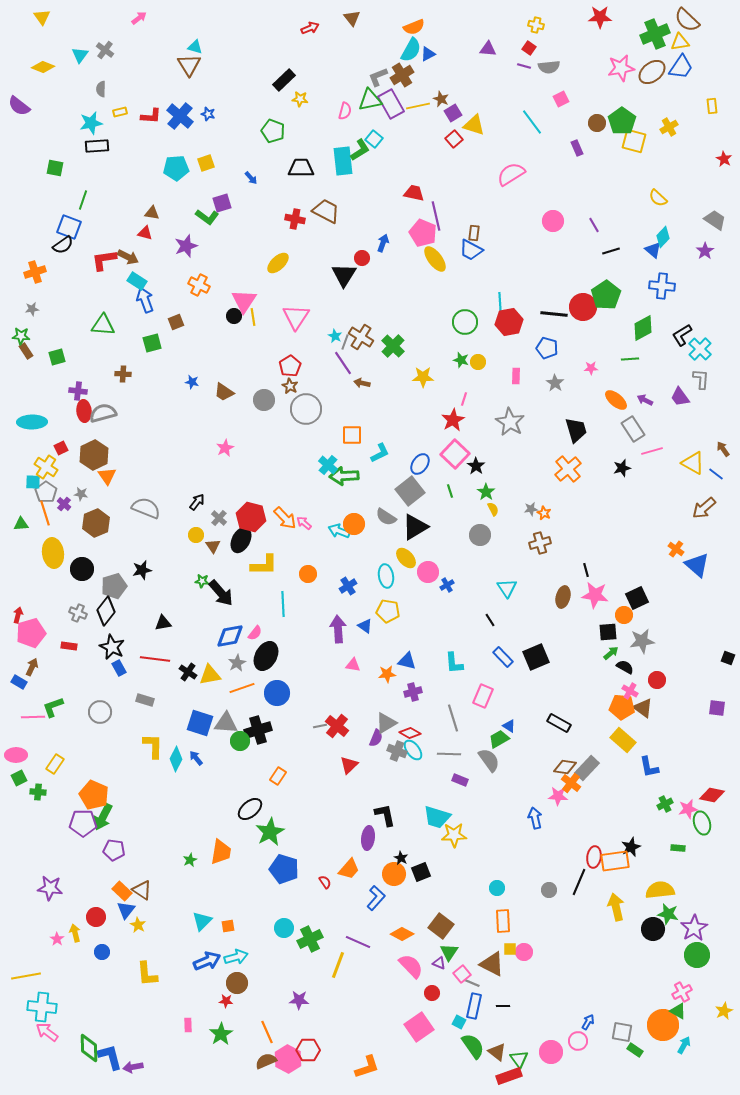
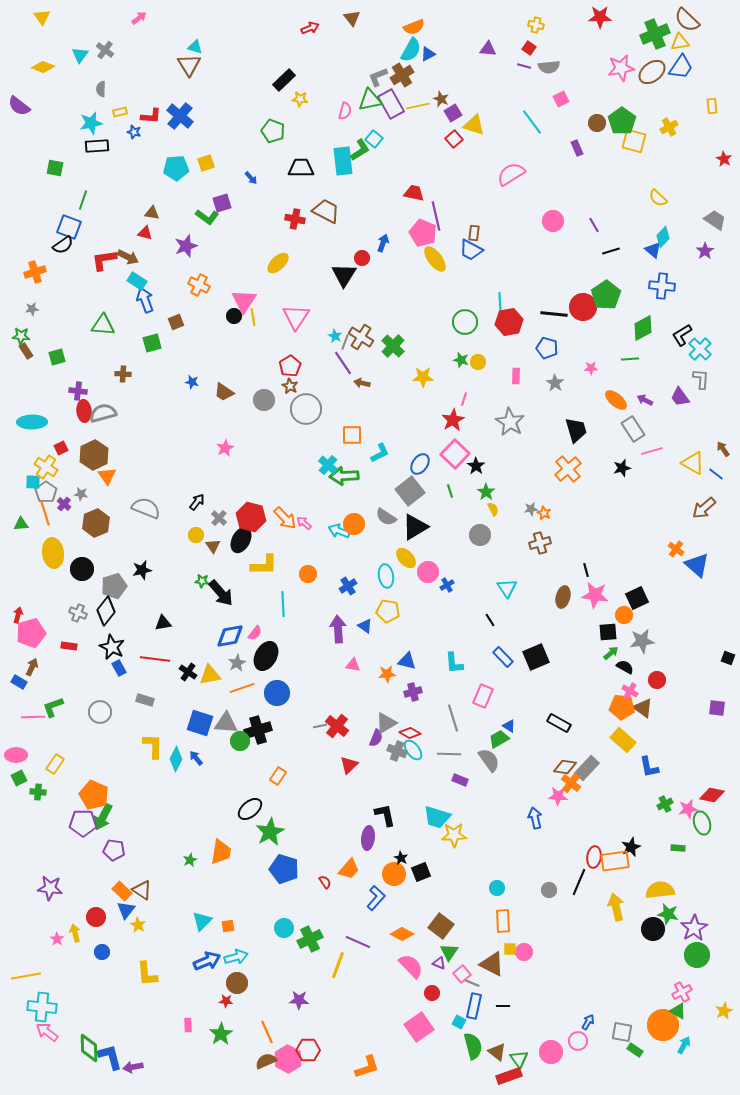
blue star at (208, 114): moved 74 px left, 18 px down
green semicircle at (473, 1046): rotated 20 degrees clockwise
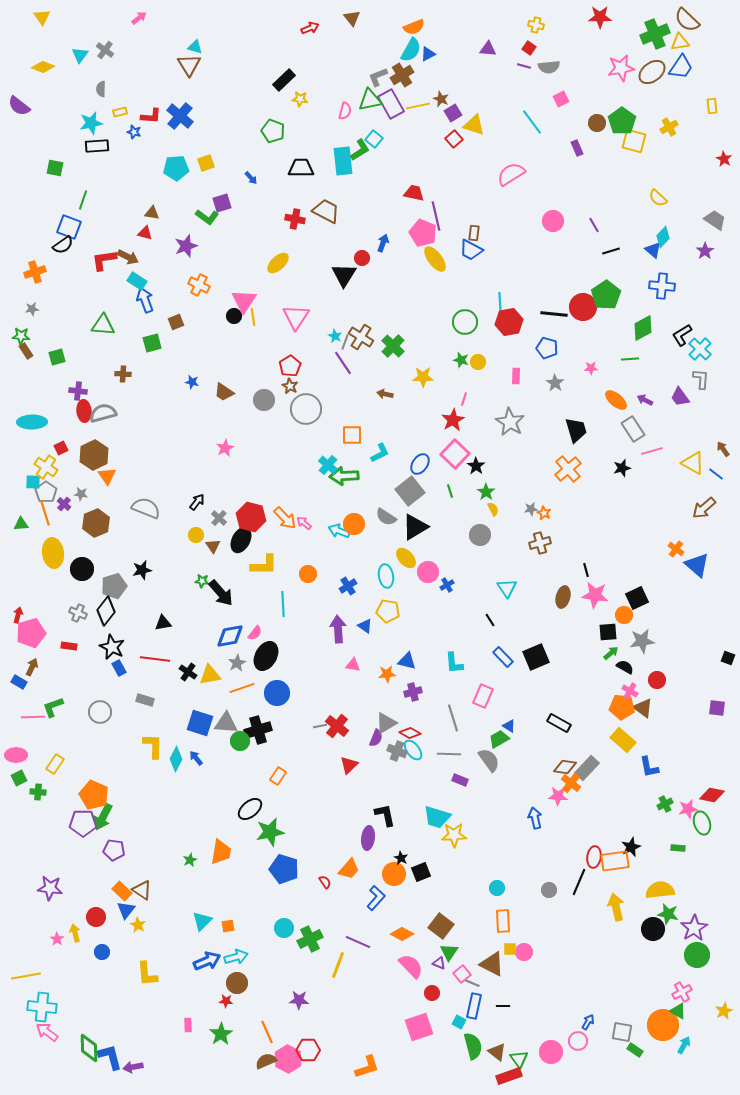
brown arrow at (362, 383): moved 23 px right, 11 px down
green star at (270, 832): rotated 16 degrees clockwise
pink square at (419, 1027): rotated 16 degrees clockwise
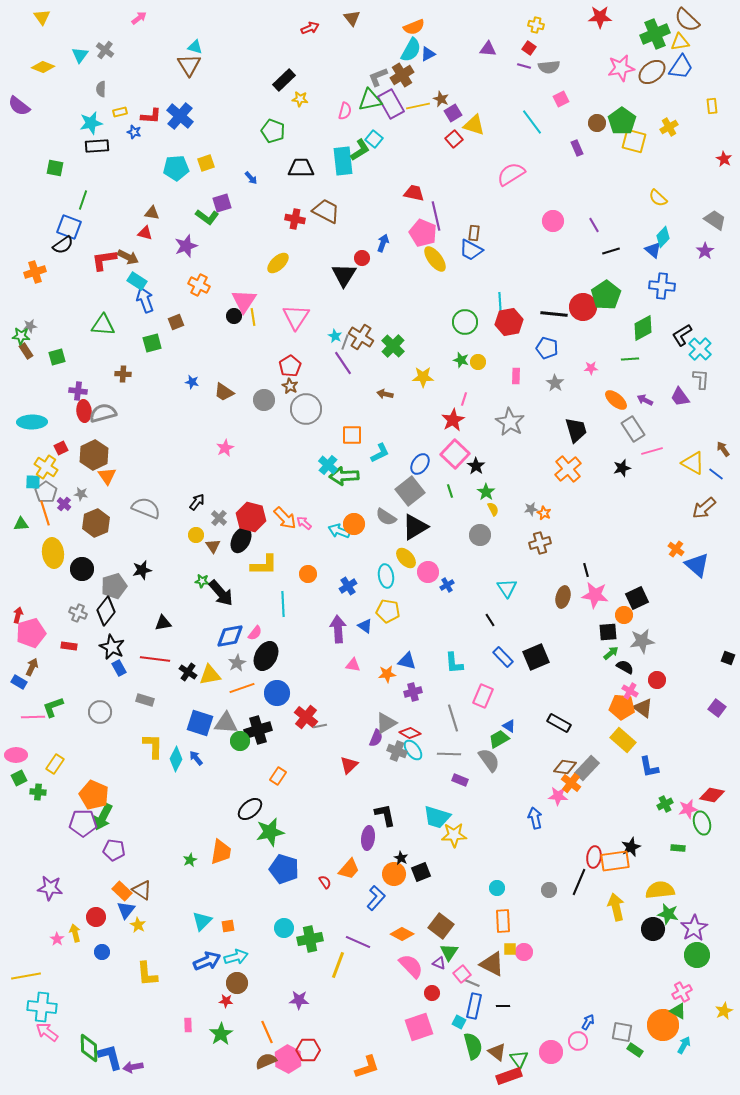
gray star at (32, 309): moved 2 px left, 17 px down
purple square at (717, 708): rotated 30 degrees clockwise
red cross at (337, 726): moved 31 px left, 9 px up
green cross at (310, 939): rotated 15 degrees clockwise
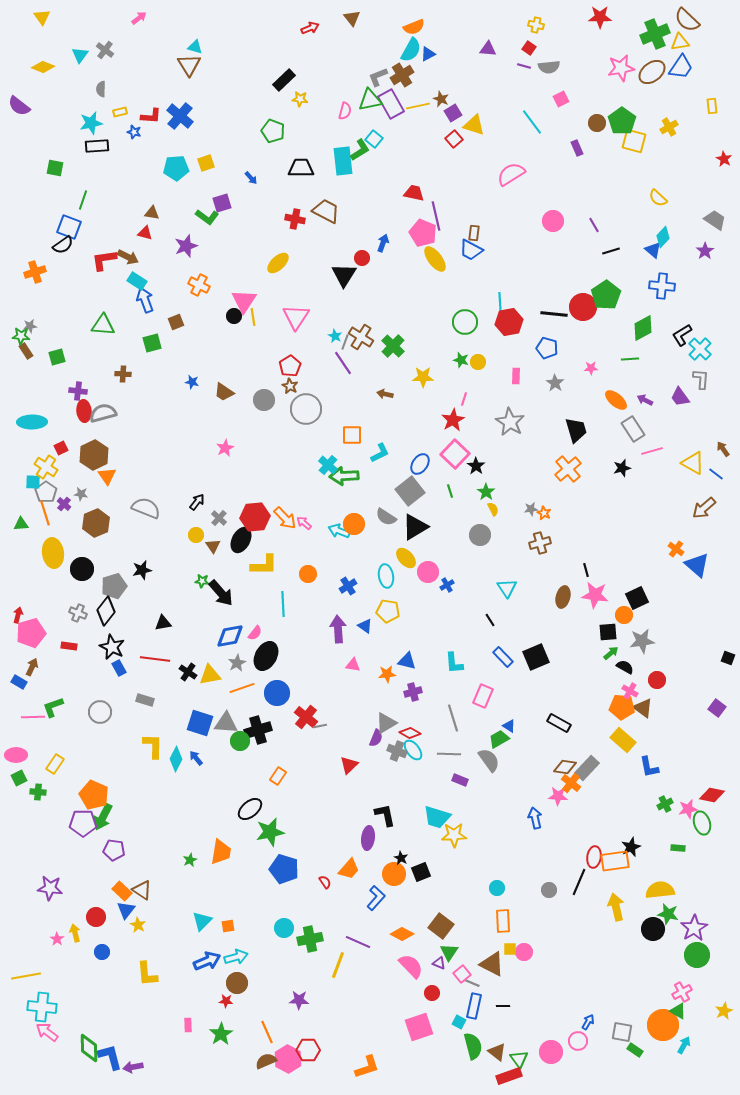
red hexagon at (251, 517): moved 4 px right; rotated 20 degrees counterclockwise
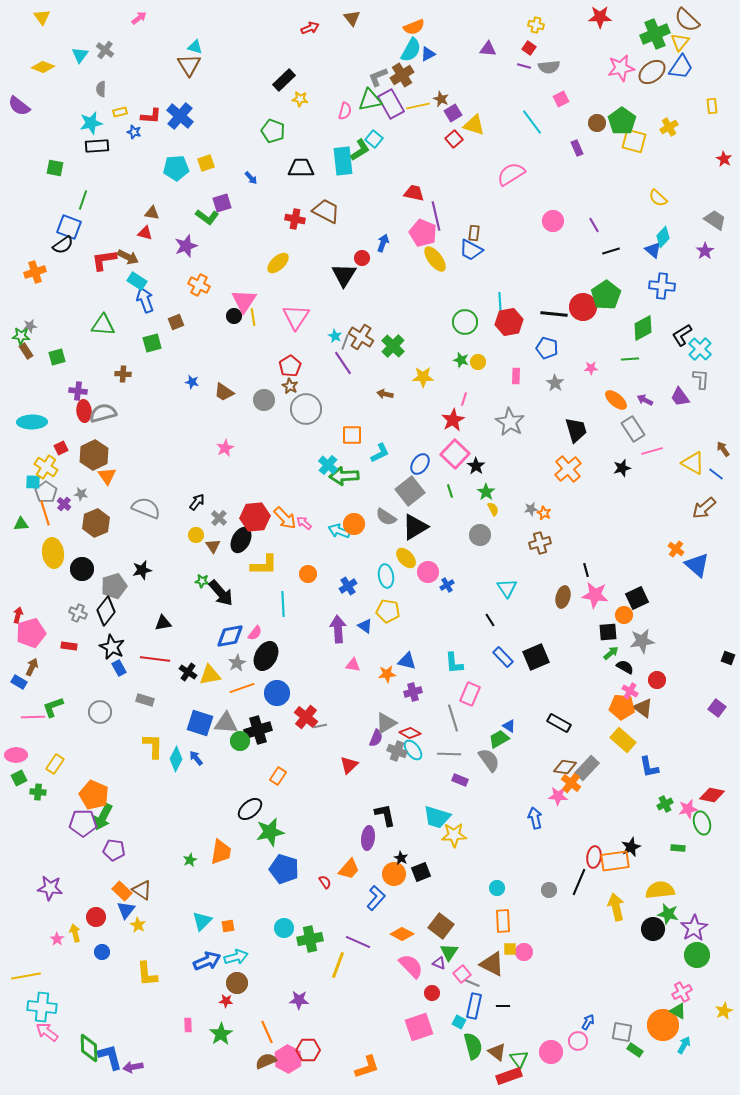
yellow triangle at (680, 42): rotated 42 degrees counterclockwise
pink rectangle at (483, 696): moved 13 px left, 2 px up
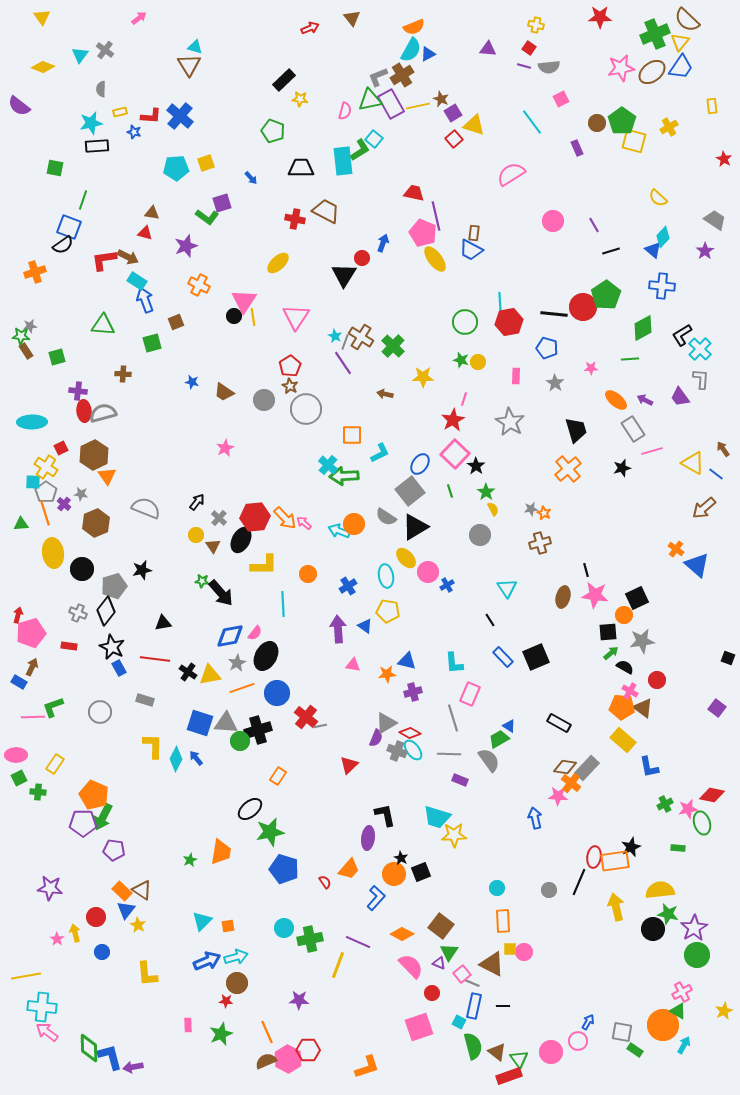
green star at (221, 1034): rotated 10 degrees clockwise
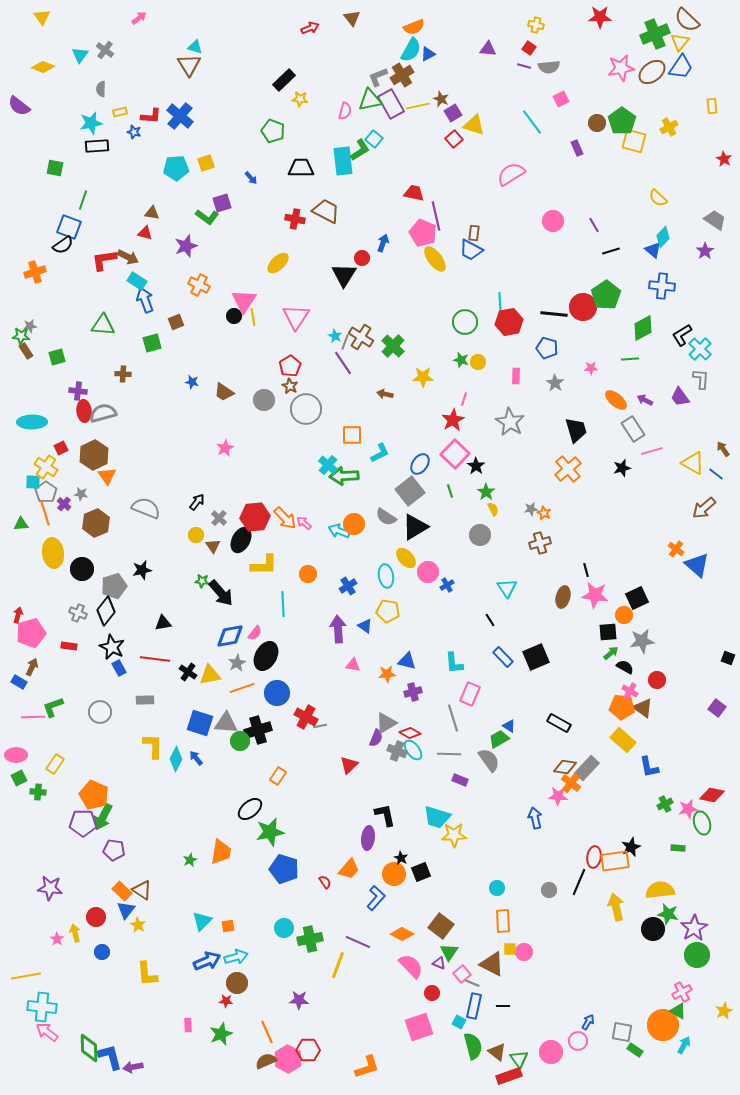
gray rectangle at (145, 700): rotated 18 degrees counterclockwise
red cross at (306, 717): rotated 10 degrees counterclockwise
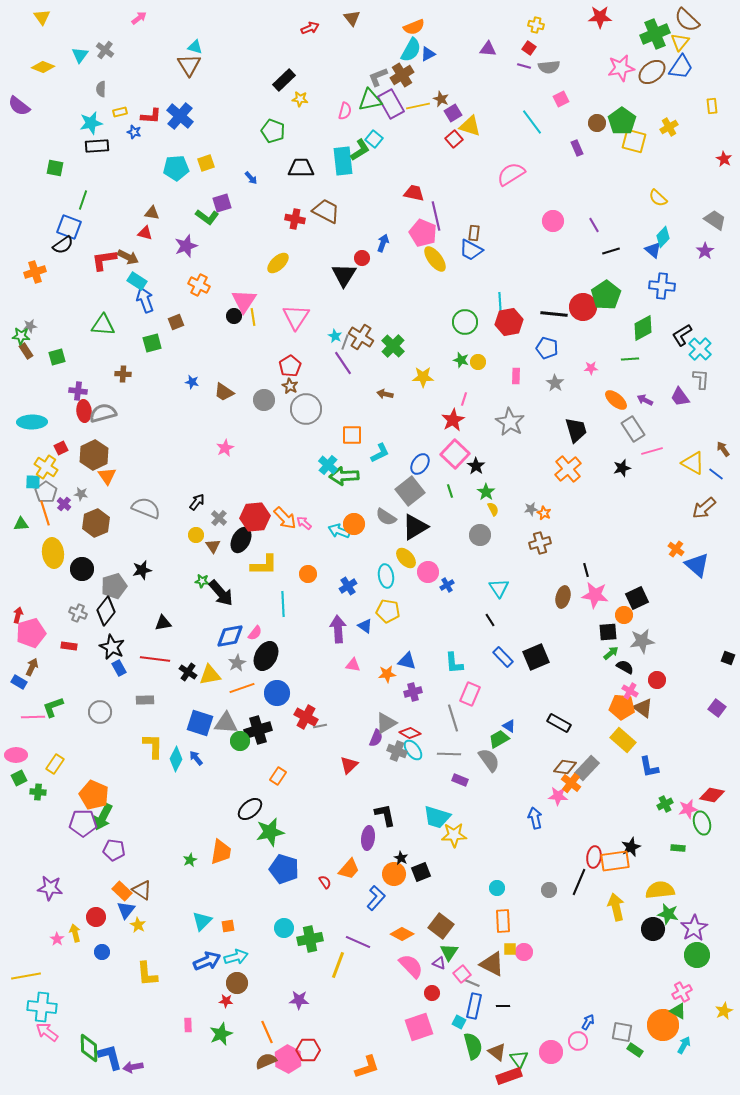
yellow triangle at (474, 125): moved 4 px left, 1 px down
cyan triangle at (507, 588): moved 8 px left
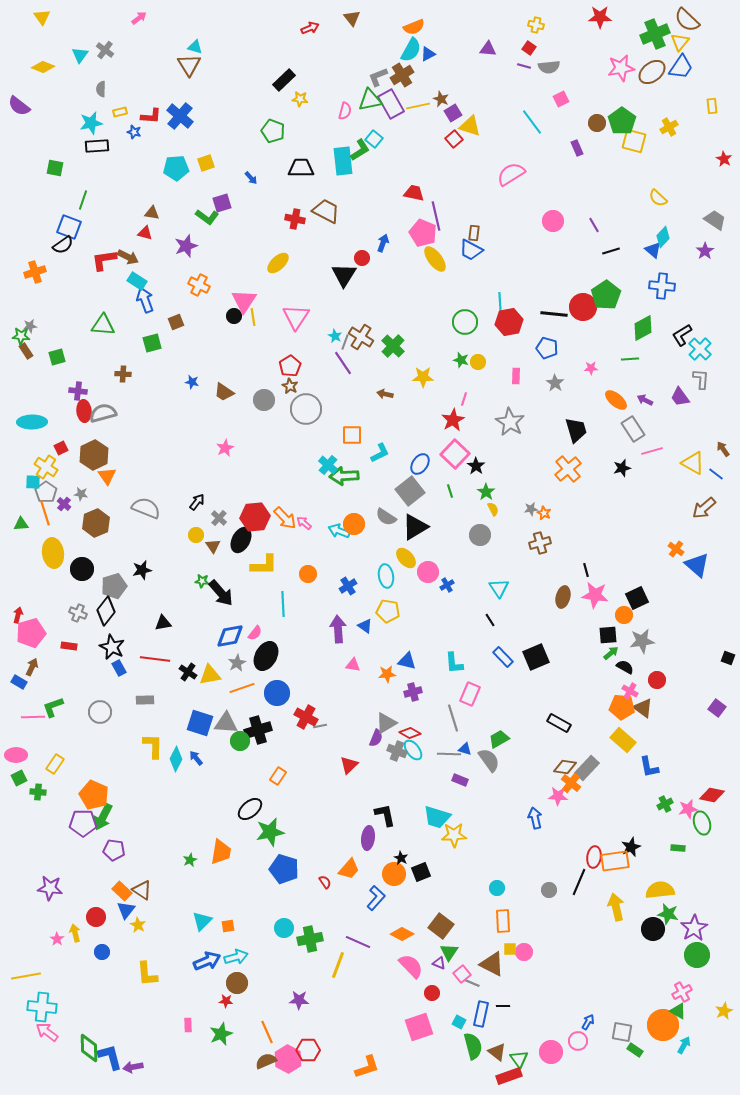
black square at (608, 632): moved 3 px down
blue triangle at (509, 726): moved 44 px left, 23 px down; rotated 16 degrees counterclockwise
blue rectangle at (474, 1006): moved 7 px right, 8 px down
